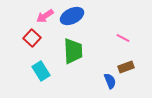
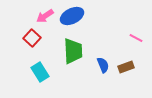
pink line: moved 13 px right
cyan rectangle: moved 1 px left, 1 px down
blue semicircle: moved 7 px left, 16 px up
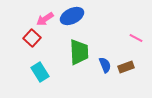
pink arrow: moved 3 px down
green trapezoid: moved 6 px right, 1 px down
blue semicircle: moved 2 px right
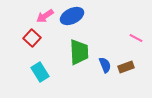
pink arrow: moved 3 px up
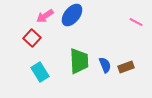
blue ellipse: moved 1 px up; rotated 25 degrees counterclockwise
pink line: moved 16 px up
green trapezoid: moved 9 px down
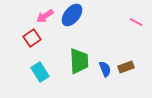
red square: rotated 12 degrees clockwise
blue semicircle: moved 4 px down
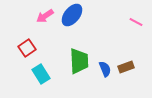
red square: moved 5 px left, 10 px down
cyan rectangle: moved 1 px right, 2 px down
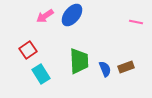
pink line: rotated 16 degrees counterclockwise
red square: moved 1 px right, 2 px down
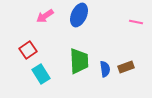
blue ellipse: moved 7 px right; rotated 15 degrees counterclockwise
blue semicircle: rotated 14 degrees clockwise
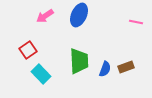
blue semicircle: rotated 28 degrees clockwise
cyan rectangle: rotated 12 degrees counterclockwise
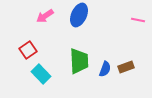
pink line: moved 2 px right, 2 px up
